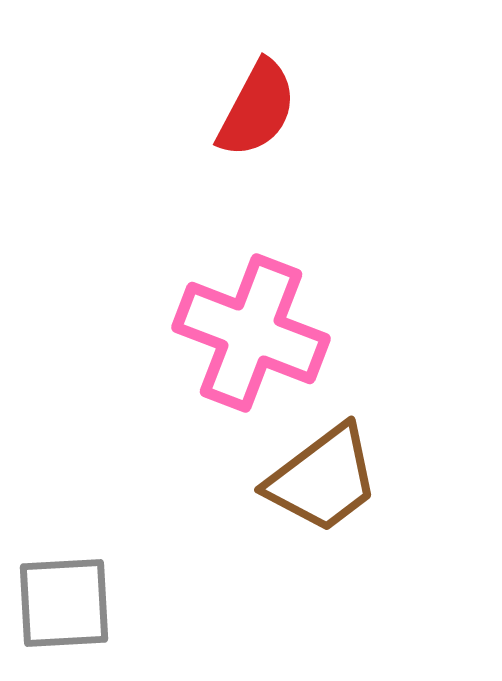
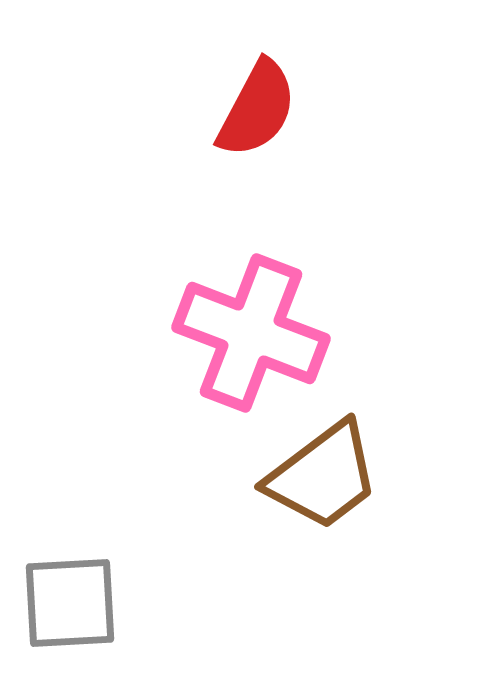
brown trapezoid: moved 3 px up
gray square: moved 6 px right
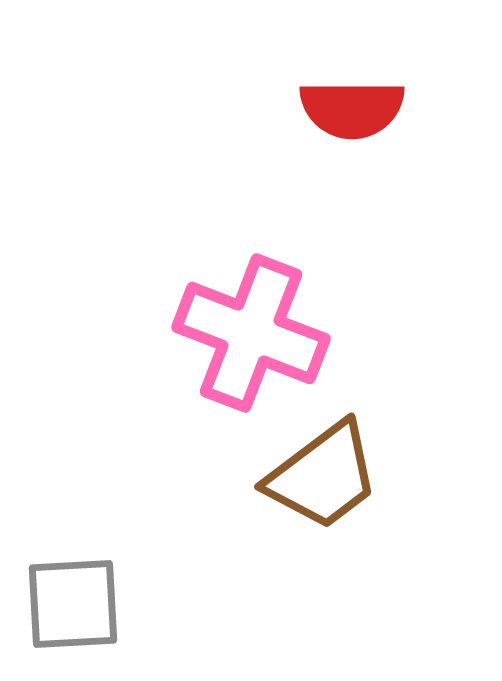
red semicircle: moved 95 px right; rotated 62 degrees clockwise
gray square: moved 3 px right, 1 px down
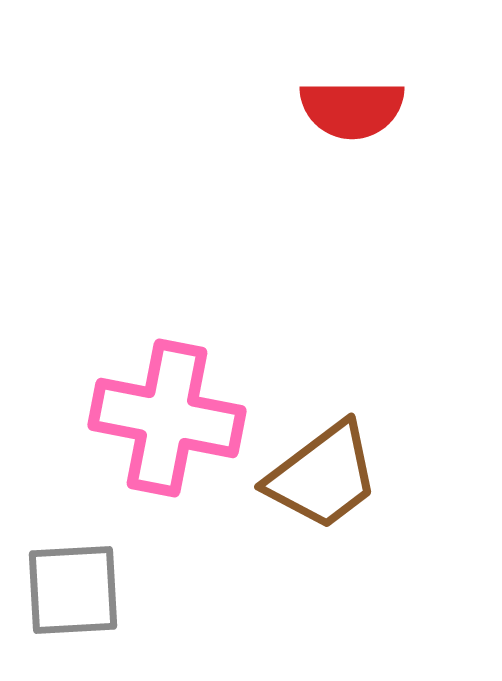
pink cross: moved 84 px left, 85 px down; rotated 10 degrees counterclockwise
gray square: moved 14 px up
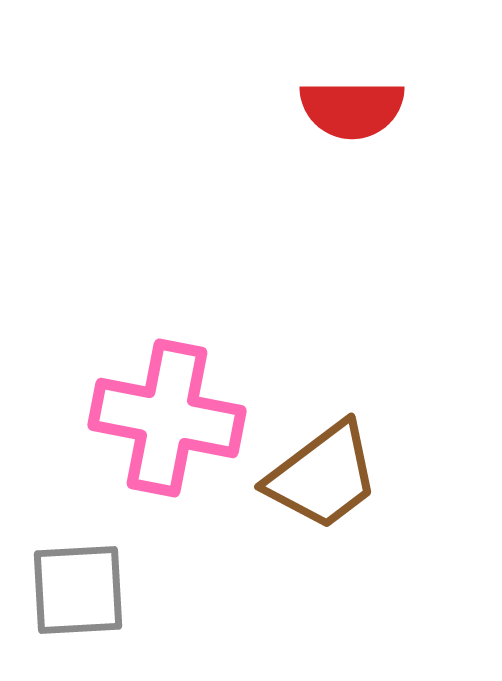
gray square: moved 5 px right
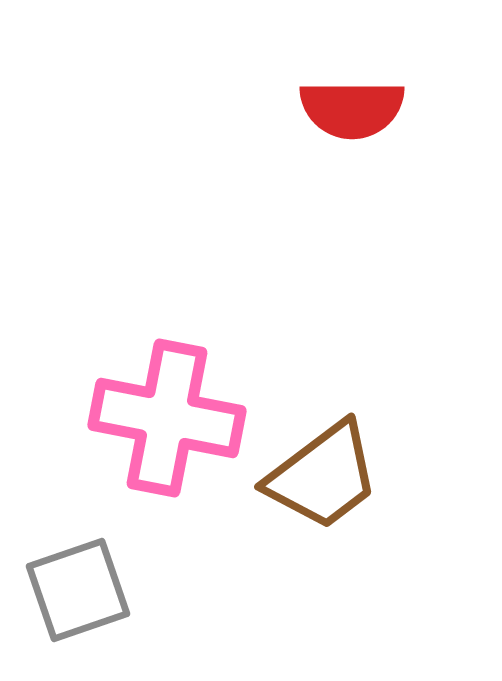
gray square: rotated 16 degrees counterclockwise
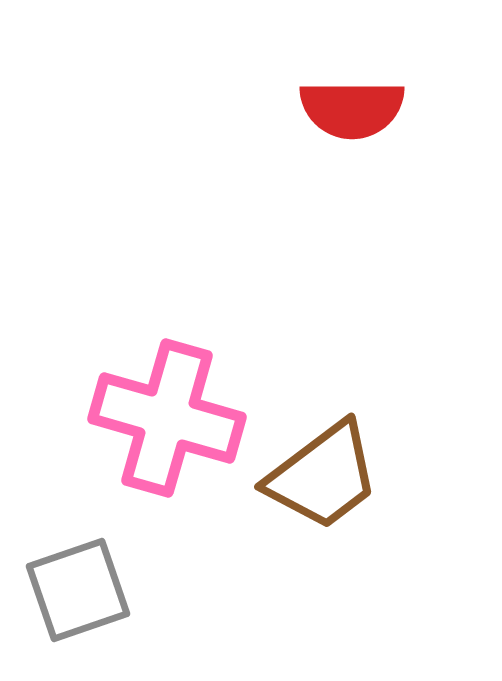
pink cross: rotated 5 degrees clockwise
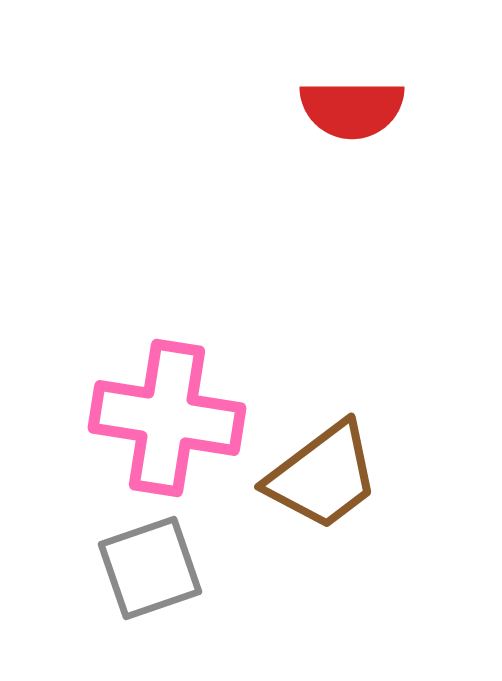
pink cross: rotated 7 degrees counterclockwise
gray square: moved 72 px right, 22 px up
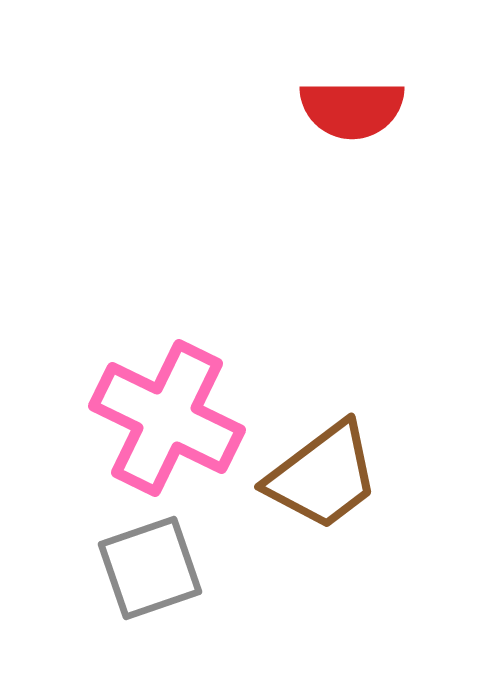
pink cross: rotated 17 degrees clockwise
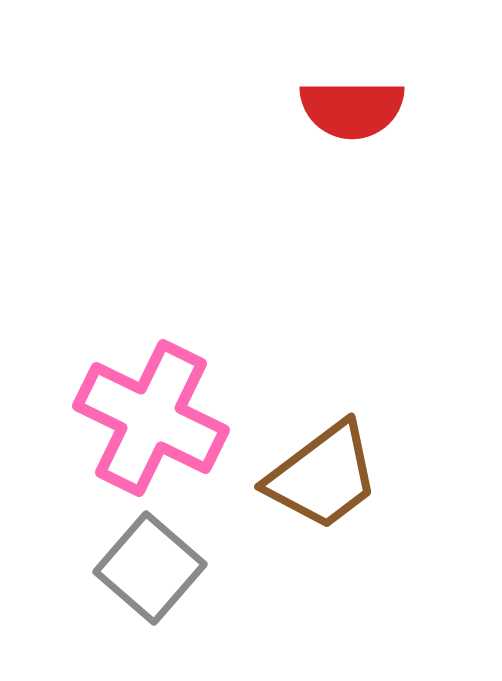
pink cross: moved 16 px left
gray square: rotated 30 degrees counterclockwise
